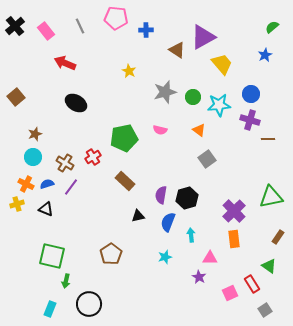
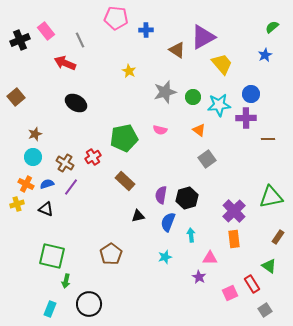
black cross at (15, 26): moved 5 px right, 14 px down; rotated 18 degrees clockwise
gray line at (80, 26): moved 14 px down
purple cross at (250, 120): moved 4 px left, 2 px up; rotated 18 degrees counterclockwise
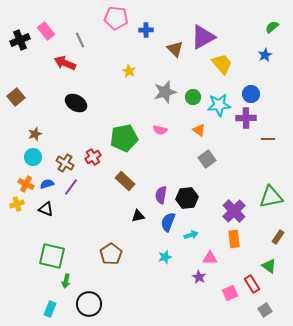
brown triangle at (177, 50): moved 2 px left, 1 px up; rotated 12 degrees clockwise
black hexagon at (187, 198): rotated 10 degrees clockwise
cyan arrow at (191, 235): rotated 80 degrees clockwise
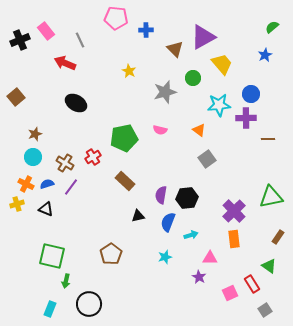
green circle at (193, 97): moved 19 px up
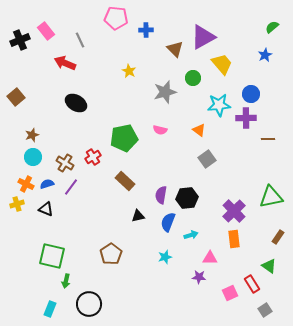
brown star at (35, 134): moved 3 px left, 1 px down
purple star at (199, 277): rotated 24 degrees counterclockwise
